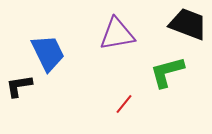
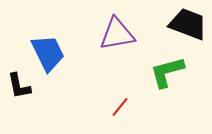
black L-shape: rotated 92 degrees counterclockwise
red line: moved 4 px left, 3 px down
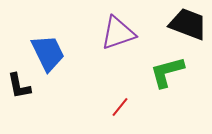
purple triangle: moved 1 px right, 1 px up; rotated 9 degrees counterclockwise
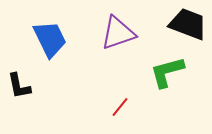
blue trapezoid: moved 2 px right, 14 px up
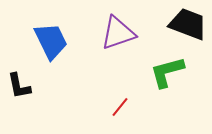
blue trapezoid: moved 1 px right, 2 px down
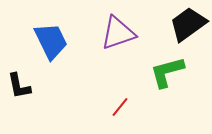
black trapezoid: rotated 57 degrees counterclockwise
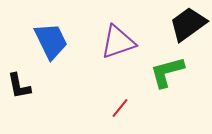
purple triangle: moved 9 px down
red line: moved 1 px down
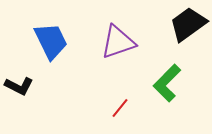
green L-shape: moved 11 px down; rotated 30 degrees counterclockwise
black L-shape: rotated 52 degrees counterclockwise
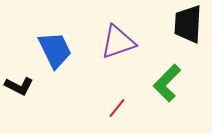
black trapezoid: rotated 51 degrees counterclockwise
blue trapezoid: moved 4 px right, 9 px down
red line: moved 3 px left
